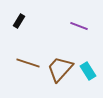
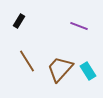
brown line: moved 1 px left, 2 px up; rotated 40 degrees clockwise
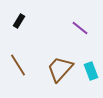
purple line: moved 1 px right, 2 px down; rotated 18 degrees clockwise
brown line: moved 9 px left, 4 px down
cyan rectangle: moved 3 px right; rotated 12 degrees clockwise
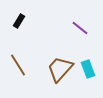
cyan rectangle: moved 3 px left, 2 px up
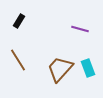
purple line: moved 1 px down; rotated 24 degrees counterclockwise
brown line: moved 5 px up
cyan rectangle: moved 1 px up
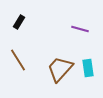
black rectangle: moved 1 px down
cyan rectangle: rotated 12 degrees clockwise
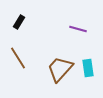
purple line: moved 2 px left
brown line: moved 2 px up
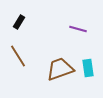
brown line: moved 2 px up
brown trapezoid: rotated 28 degrees clockwise
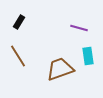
purple line: moved 1 px right, 1 px up
cyan rectangle: moved 12 px up
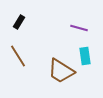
cyan rectangle: moved 3 px left
brown trapezoid: moved 1 px right, 2 px down; rotated 128 degrees counterclockwise
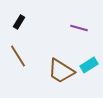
cyan rectangle: moved 4 px right, 9 px down; rotated 66 degrees clockwise
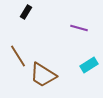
black rectangle: moved 7 px right, 10 px up
brown trapezoid: moved 18 px left, 4 px down
